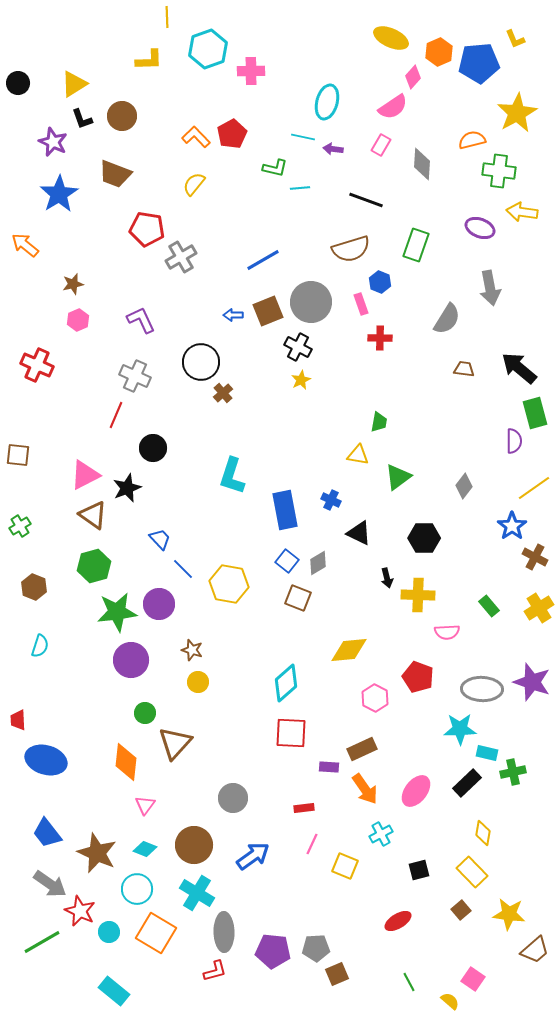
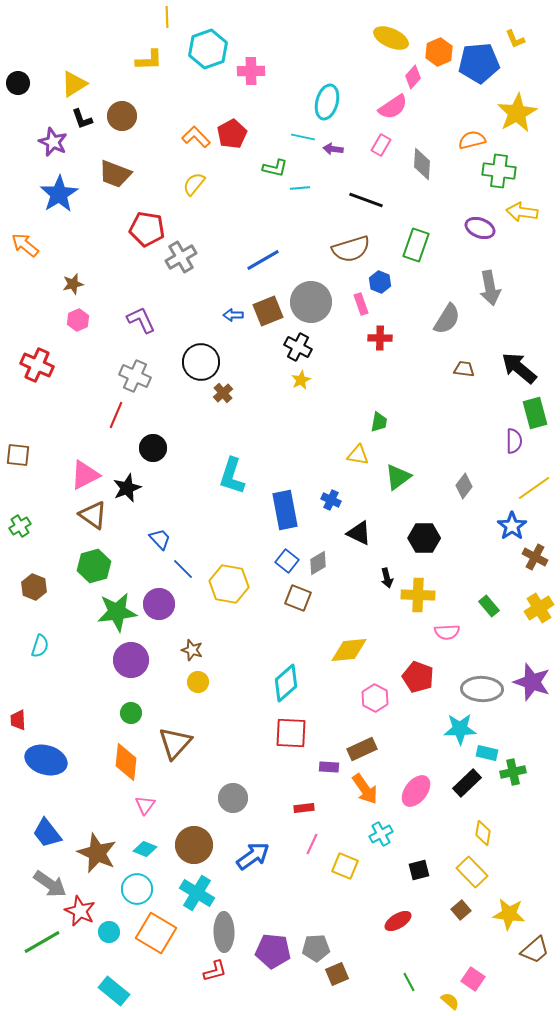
green circle at (145, 713): moved 14 px left
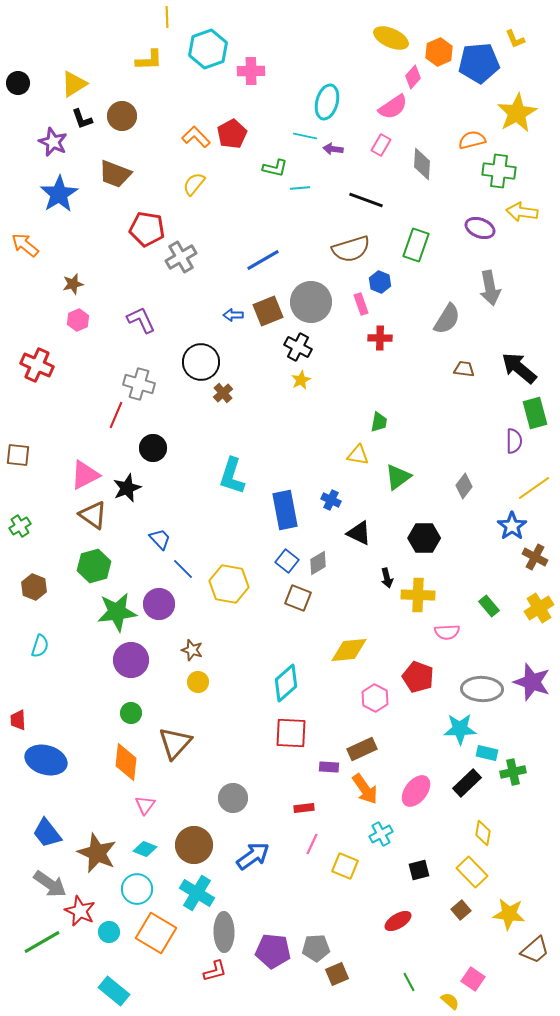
cyan line at (303, 137): moved 2 px right, 1 px up
gray cross at (135, 376): moved 4 px right, 8 px down; rotated 8 degrees counterclockwise
